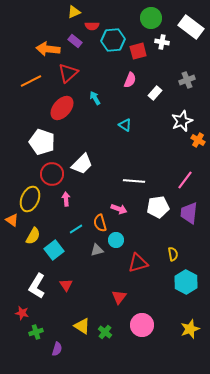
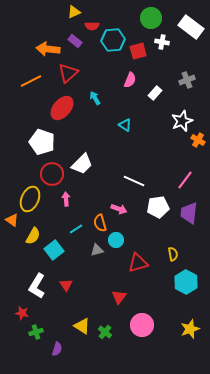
white line at (134, 181): rotated 20 degrees clockwise
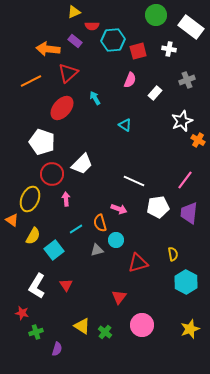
green circle at (151, 18): moved 5 px right, 3 px up
white cross at (162, 42): moved 7 px right, 7 px down
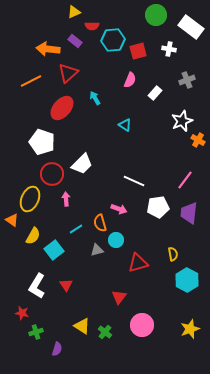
cyan hexagon at (186, 282): moved 1 px right, 2 px up
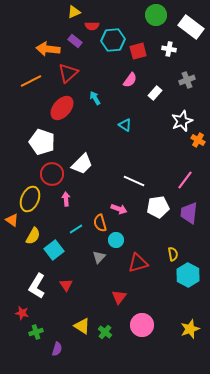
pink semicircle at (130, 80): rotated 14 degrees clockwise
gray triangle at (97, 250): moved 2 px right, 7 px down; rotated 32 degrees counterclockwise
cyan hexagon at (187, 280): moved 1 px right, 5 px up
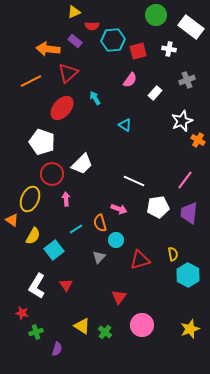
red triangle at (138, 263): moved 2 px right, 3 px up
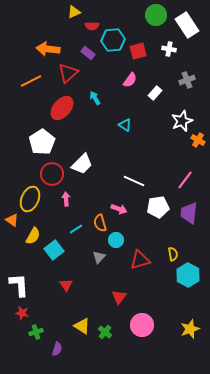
white rectangle at (191, 27): moved 4 px left, 2 px up; rotated 20 degrees clockwise
purple rectangle at (75, 41): moved 13 px right, 12 px down
white pentagon at (42, 142): rotated 20 degrees clockwise
white L-shape at (37, 286): moved 18 px left, 1 px up; rotated 145 degrees clockwise
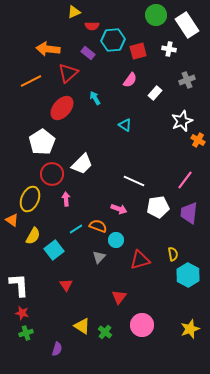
orange semicircle at (100, 223): moved 2 px left, 3 px down; rotated 126 degrees clockwise
green cross at (36, 332): moved 10 px left, 1 px down
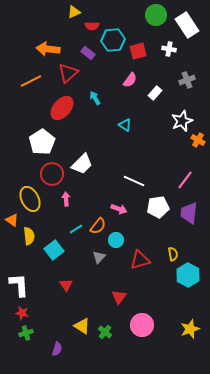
yellow ellipse at (30, 199): rotated 50 degrees counterclockwise
orange semicircle at (98, 226): rotated 108 degrees clockwise
yellow semicircle at (33, 236): moved 4 px left; rotated 36 degrees counterclockwise
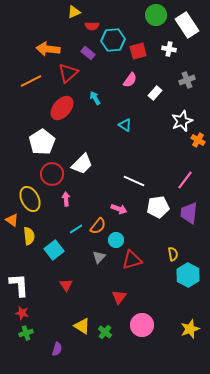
red triangle at (140, 260): moved 8 px left
